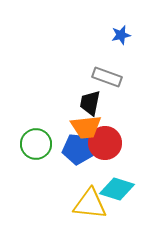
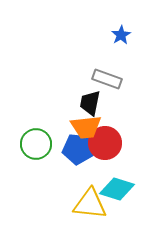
blue star: rotated 18 degrees counterclockwise
gray rectangle: moved 2 px down
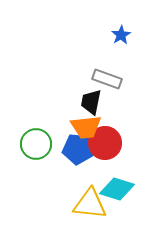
black trapezoid: moved 1 px right, 1 px up
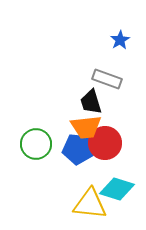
blue star: moved 1 px left, 5 px down
black trapezoid: rotated 28 degrees counterclockwise
